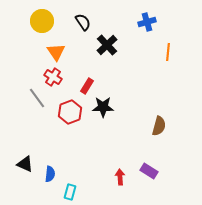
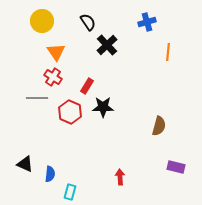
black semicircle: moved 5 px right
gray line: rotated 55 degrees counterclockwise
red hexagon: rotated 15 degrees counterclockwise
purple rectangle: moved 27 px right, 4 px up; rotated 18 degrees counterclockwise
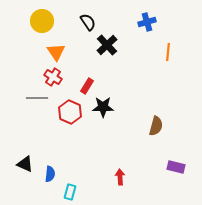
brown semicircle: moved 3 px left
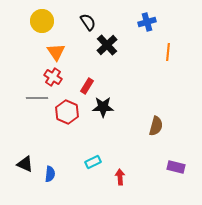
red hexagon: moved 3 px left
cyan rectangle: moved 23 px right, 30 px up; rotated 49 degrees clockwise
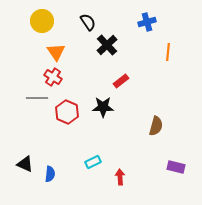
red rectangle: moved 34 px right, 5 px up; rotated 21 degrees clockwise
